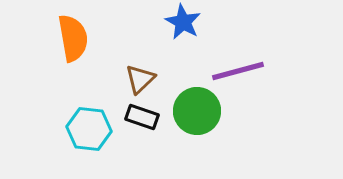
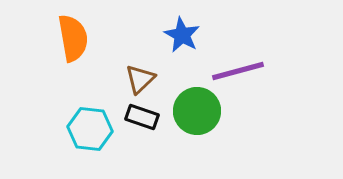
blue star: moved 1 px left, 13 px down
cyan hexagon: moved 1 px right
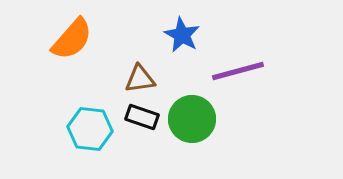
orange semicircle: moved 1 px left, 1 px down; rotated 51 degrees clockwise
brown triangle: rotated 36 degrees clockwise
green circle: moved 5 px left, 8 px down
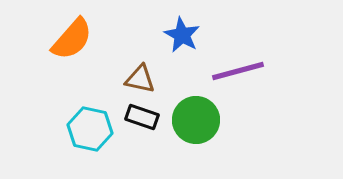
brown triangle: rotated 20 degrees clockwise
green circle: moved 4 px right, 1 px down
cyan hexagon: rotated 6 degrees clockwise
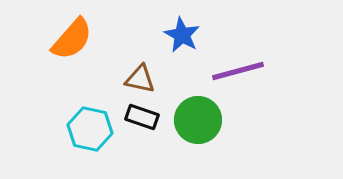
green circle: moved 2 px right
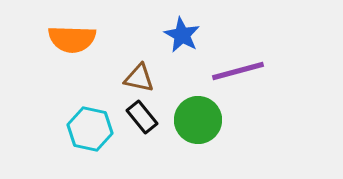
orange semicircle: rotated 51 degrees clockwise
brown triangle: moved 1 px left, 1 px up
black rectangle: rotated 32 degrees clockwise
